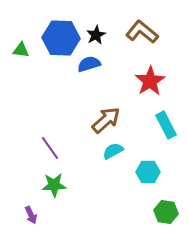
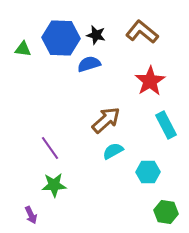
black star: rotated 30 degrees counterclockwise
green triangle: moved 2 px right, 1 px up
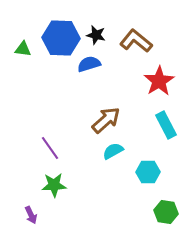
brown L-shape: moved 6 px left, 9 px down
red star: moved 9 px right
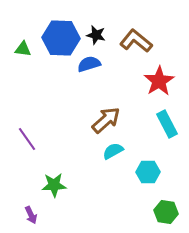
cyan rectangle: moved 1 px right, 1 px up
purple line: moved 23 px left, 9 px up
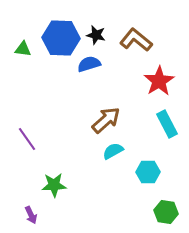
brown L-shape: moved 1 px up
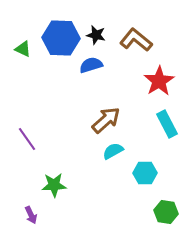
green triangle: rotated 18 degrees clockwise
blue semicircle: moved 2 px right, 1 px down
cyan hexagon: moved 3 px left, 1 px down
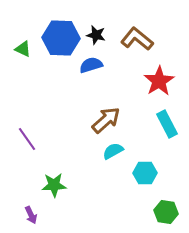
brown L-shape: moved 1 px right, 1 px up
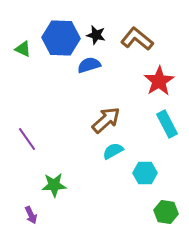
blue semicircle: moved 2 px left
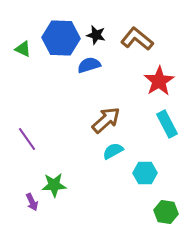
purple arrow: moved 1 px right, 13 px up
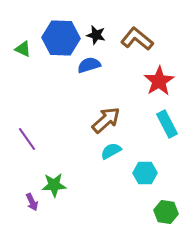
cyan semicircle: moved 2 px left
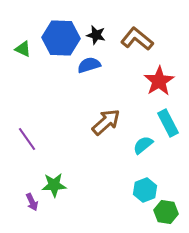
brown arrow: moved 2 px down
cyan rectangle: moved 1 px right, 1 px up
cyan semicircle: moved 32 px right, 6 px up; rotated 10 degrees counterclockwise
cyan hexagon: moved 17 px down; rotated 20 degrees counterclockwise
